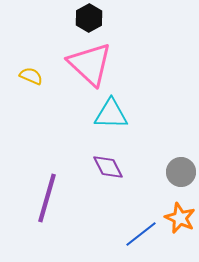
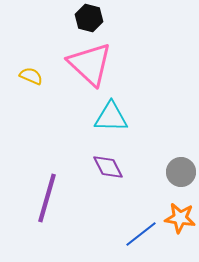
black hexagon: rotated 16 degrees counterclockwise
cyan triangle: moved 3 px down
orange star: rotated 16 degrees counterclockwise
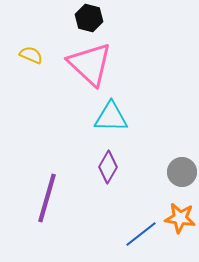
yellow semicircle: moved 21 px up
purple diamond: rotated 56 degrees clockwise
gray circle: moved 1 px right
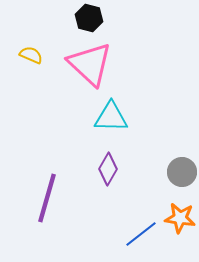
purple diamond: moved 2 px down
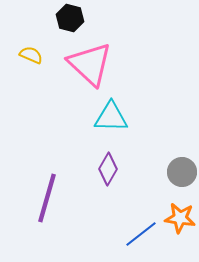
black hexagon: moved 19 px left
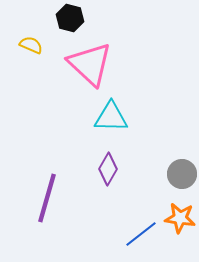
yellow semicircle: moved 10 px up
gray circle: moved 2 px down
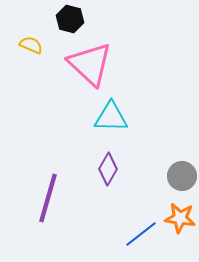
black hexagon: moved 1 px down
gray circle: moved 2 px down
purple line: moved 1 px right
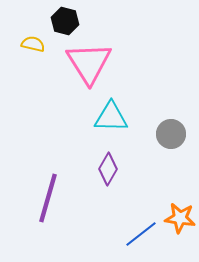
black hexagon: moved 5 px left, 2 px down
yellow semicircle: moved 2 px right, 1 px up; rotated 10 degrees counterclockwise
pink triangle: moved 1 px left, 1 px up; rotated 15 degrees clockwise
gray circle: moved 11 px left, 42 px up
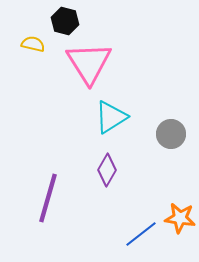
cyan triangle: rotated 33 degrees counterclockwise
purple diamond: moved 1 px left, 1 px down
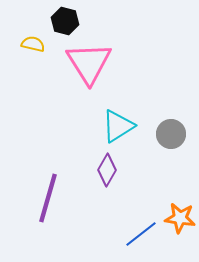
cyan triangle: moved 7 px right, 9 px down
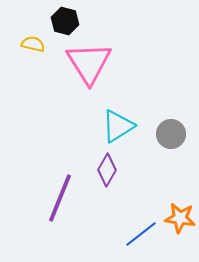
purple line: moved 12 px right; rotated 6 degrees clockwise
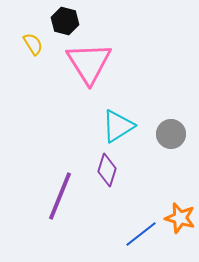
yellow semicircle: rotated 45 degrees clockwise
purple diamond: rotated 12 degrees counterclockwise
purple line: moved 2 px up
orange star: rotated 8 degrees clockwise
